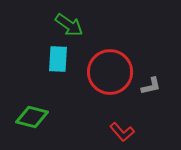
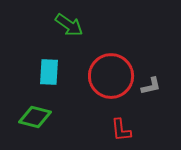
cyan rectangle: moved 9 px left, 13 px down
red circle: moved 1 px right, 4 px down
green diamond: moved 3 px right
red L-shape: moved 1 px left, 2 px up; rotated 35 degrees clockwise
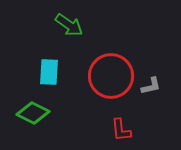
green diamond: moved 2 px left, 4 px up; rotated 12 degrees clockwise
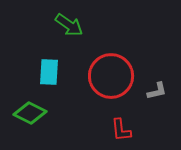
gray L-shape: moved 6 px right, 5 px down
green diamond: moved 3 px left
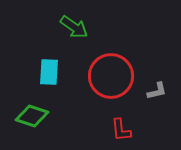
green arrow: moved 5 px right, 2 px down
green diamond: moved 2 px right, 3 px down; rotated 8 degrees counterclockwise
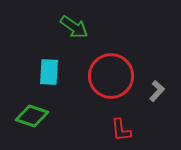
gray L-shape: rotated 35 degrees counterclockwise
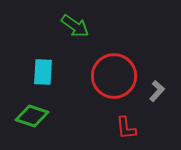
green arrow: moved 1 px right, 1 px up
cyan rectangle: moved 6 px left
red circle: moved 3 px right
red L-shape: moved 5 px right, 2 px up
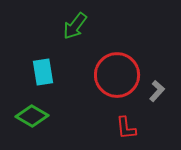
green arrow: rotated 92 degrees clockwise
cyan rectangle: rotated 12 degrees counterclockwise
red circle: moved 3 px right, 1 px up
green diamond: rotated 12 degrees clockwise
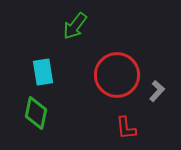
green diamond: moved 4 px right, 3 px up; rotated 72 degrees clockwise
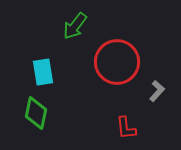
red circle: moved 13 px up
